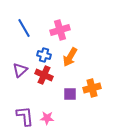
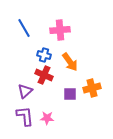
pink cross: rotated 12 degrees clockwise
orange arrow: moved 5 px down; rotated 66 degrees counterclockwise
purple triangle: moved 5 px right, 21 px down
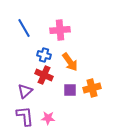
purple square: moved 4 px up
pink star: moved 1 px right
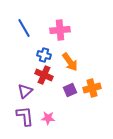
purple square: rotated 24 degrees counterclockwise
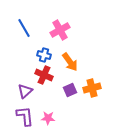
pink cross: rotated 24 degrees counterclockwise
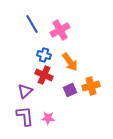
blue line: moved 8 px right, 4 px up
orange cross: moved 1 px left, 2 px up
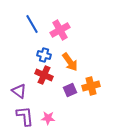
purple triangle: moved 6 px left; rotated 42 degrees counterclockwise
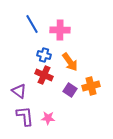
pink cross: rotated 30 degrees clockwise
purple square: rotated 32 degrees counterclockwise
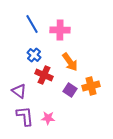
blue cross: moved 10 px left; rotated 24 degrees clockwise
